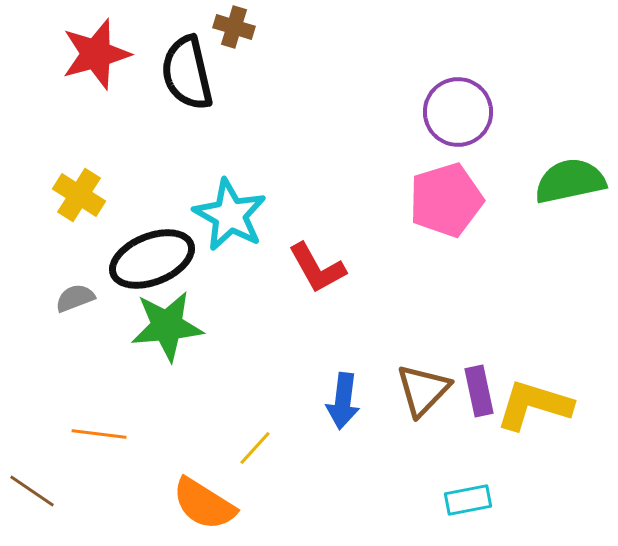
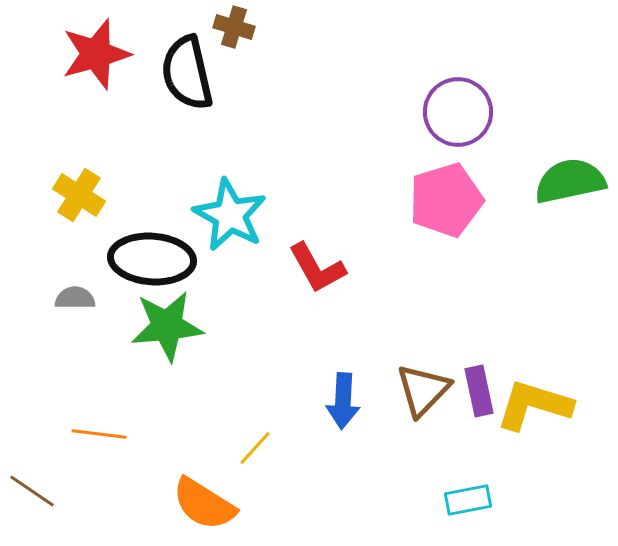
black ellipse: rotated 26 degrees clockwise
gray semicircle: rotated 21 degrees clockwise
blue arrow: rotated 4 degrees counterclockwise
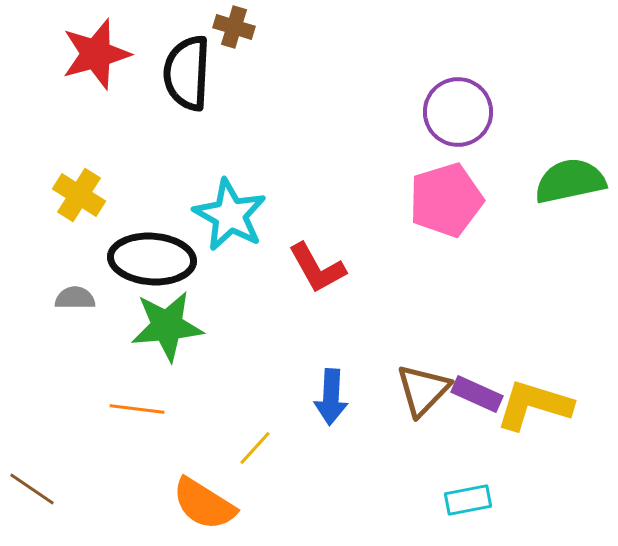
black semicircle: rotated 16 degrees clockwise
purple rectangle: moved 2 px left, 3 px down; rotated 54 degrees counterclockwise
blue arrow: moved 12 px left, 4 px up
orange line: moved 38 px right, 25 px up
brown line: moved 2 px up
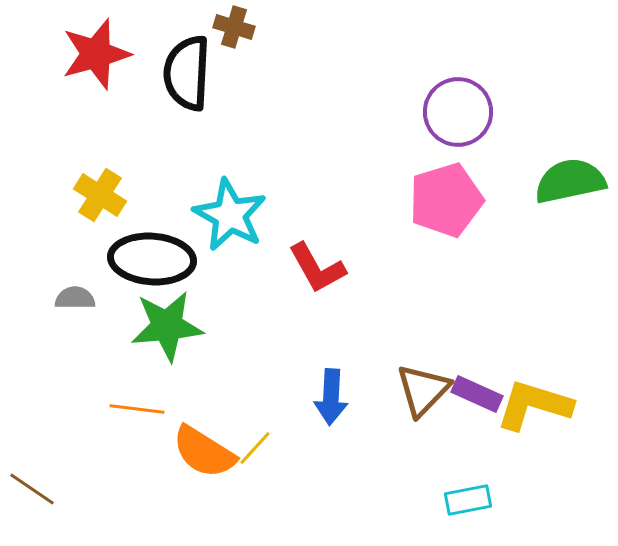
yellow cross: moved 21 px right
orange semicircle: moved 52 px up
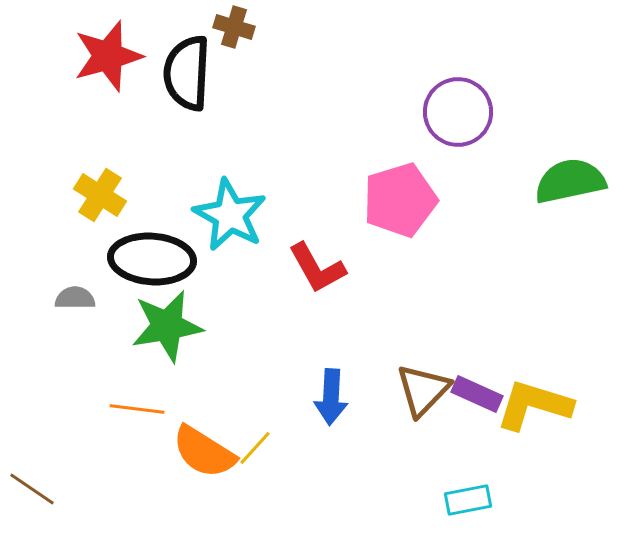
red star: moved 12 px right, 2 px down
pink pentagon: moved 46 px left
green star: rotated 4 degrees counterclockwise
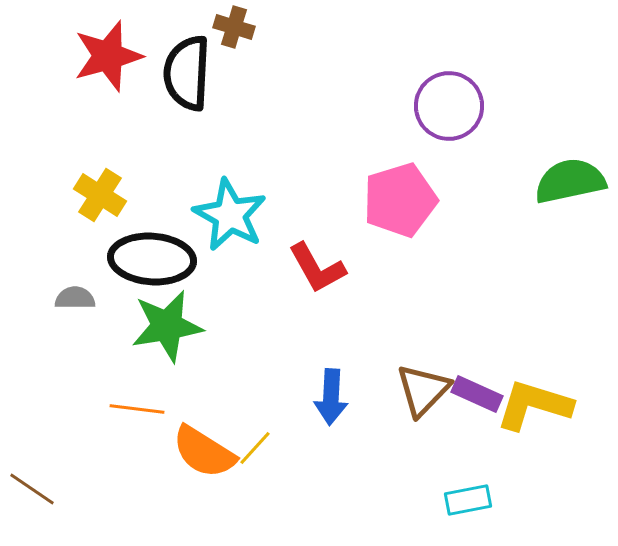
purple circle: moved 9 px left, 6 px up
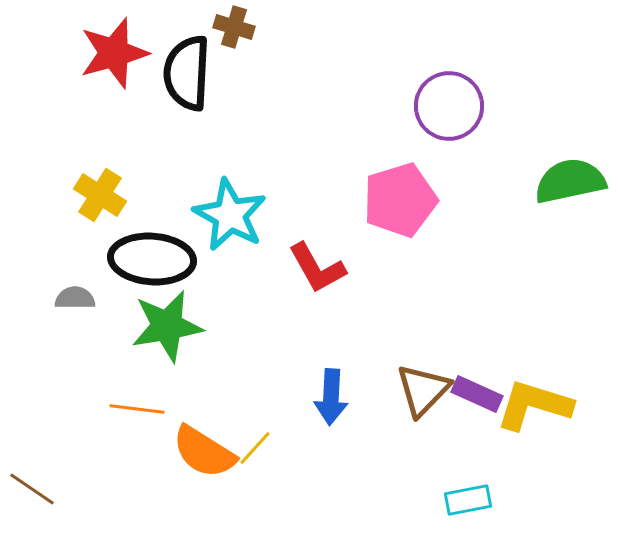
red star: moved 6 px right, 3 px up
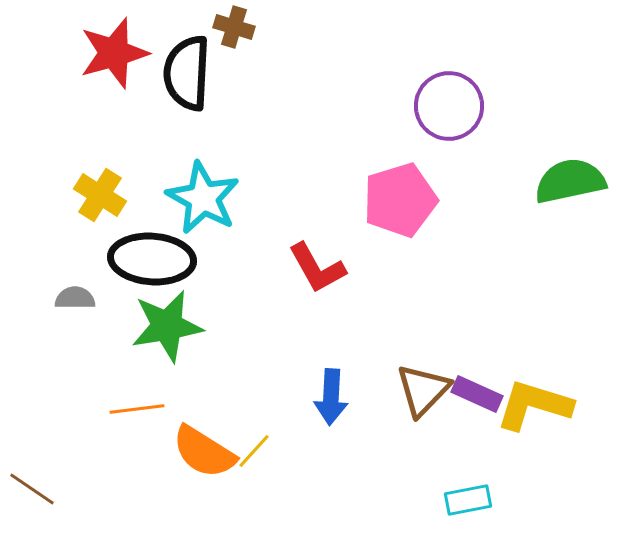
cyan star: moved 27 px left, 17 px up
orange line: rotated 14 degrees counterclockwise
yellow line: moved 1 px left, 3 px down
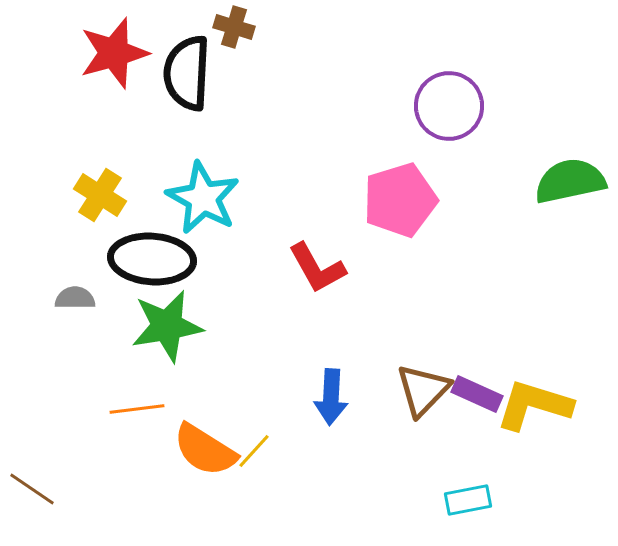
orange semicircle: moved 1 px right, 2 px up
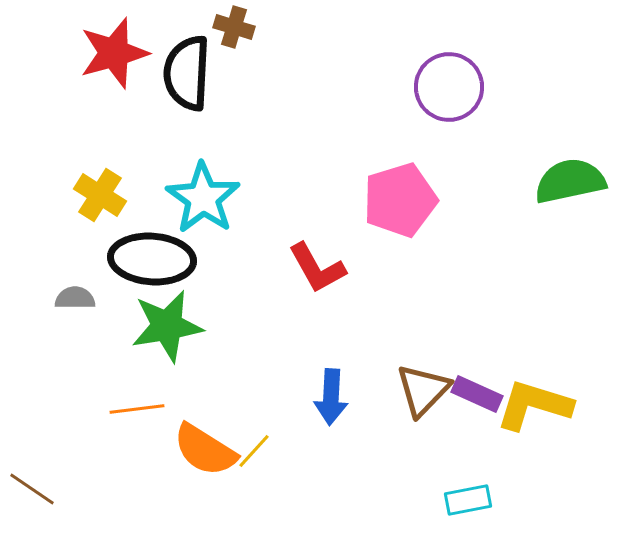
purple circle: moved 19 px up
cyan star: rotated 6 degrees clockwise
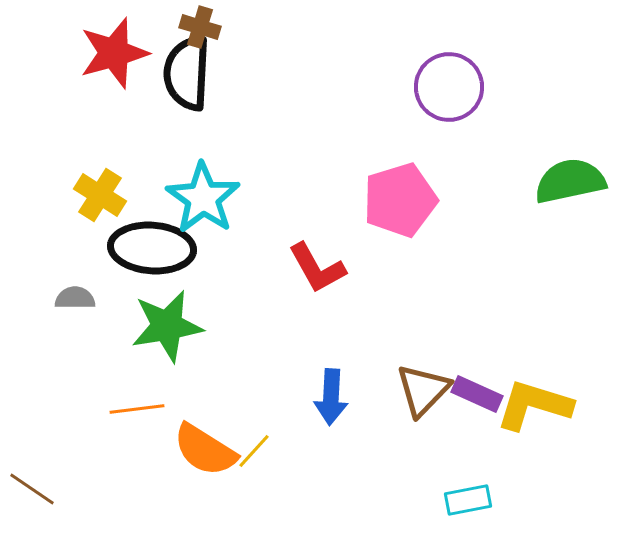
brown cross: moved 34 px left
black ellipse: moved 11 px up
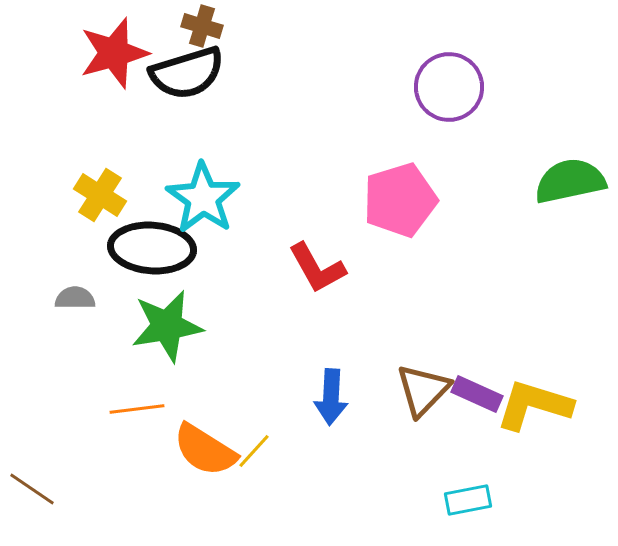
brown cross: moved 2 px right, 1 px up
black semicircle: rotated 110 degrees counterclockwise
